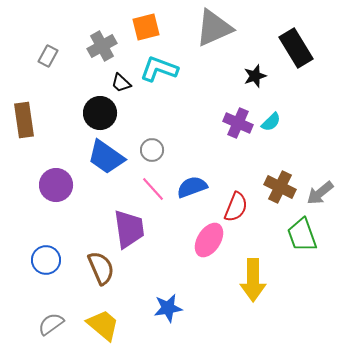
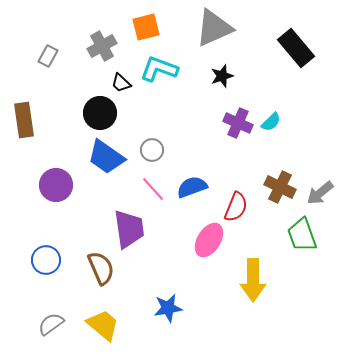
black rectangle: rotated 9 degrees counterclockwise
black star: moved 33 px left
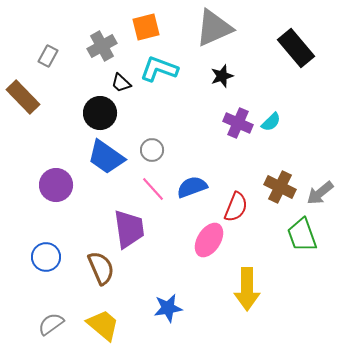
brown rectangle: moved 1 px left, 23 px up; rotated 36 degrees counterclockwise
blue circle: moved 3 px up
yellow arrow: moved 6 px left, 9 px down
